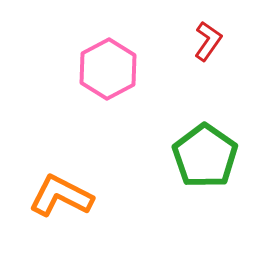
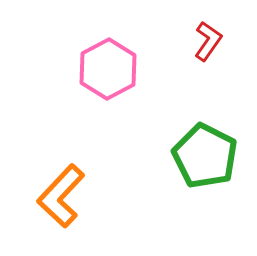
green pentagon: rotated 8 degrees counterclockwise
orange L-shape: rotated 74 degrees counterclockwise
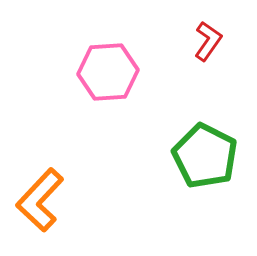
pink hexagon: moved 3 px down; rotated 24 degrees clockwise
orange L-shape: moved 21 px left, 4 px down
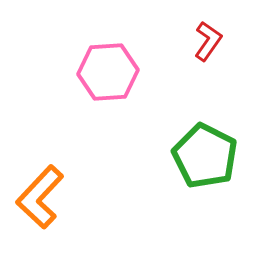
orange L-shape: moved 3 px up
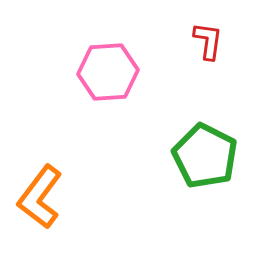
red L-shape: rotated 27 degrees counterclockwise
orange L-shape: rotated 6 degrees counterclockwise
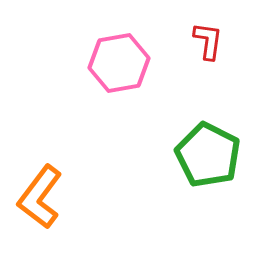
pink hexagon: moved 11 px right, 9 px up; rotated 6 degrees counterclockwise
green pentagon: moved 3 px right, 1 px up
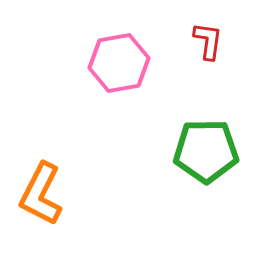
green pentagon: moved 2 px left, 4 px up; rotated 28 degrees counterclockwise
orange L-shape: moved 1 px right, 3 px up; rotated 10 degrees counterclockwise
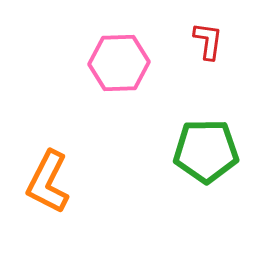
pink hexagon: rotated 8 degrees clockwise
orange L-shape: moved 7 px right, 12 px up
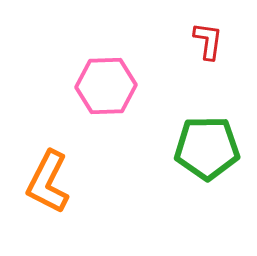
pink hexagon: moved 13 px left, 23 px down
green pentagon: moved 1 px right, 3 px up
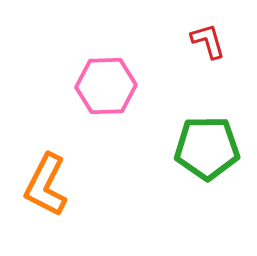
red L-shape: rotated 24 degrees counterclockwise
orange L-shape: moved 2 px left, 3 px down
